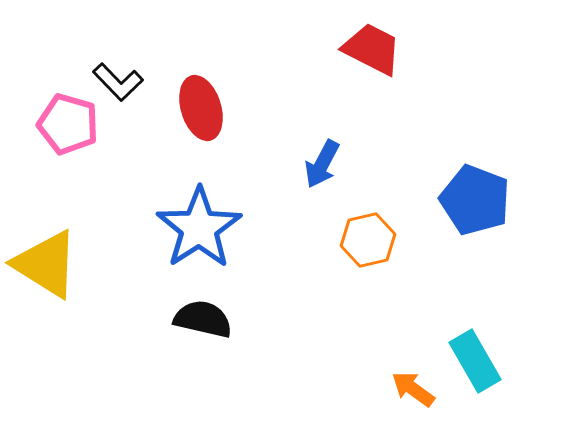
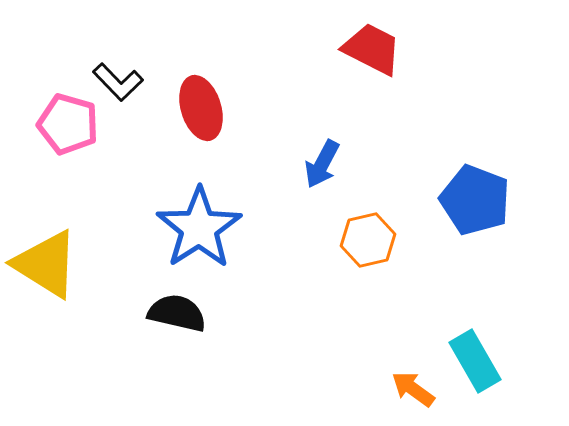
black semicircle: moved 26 px left, 6 px up
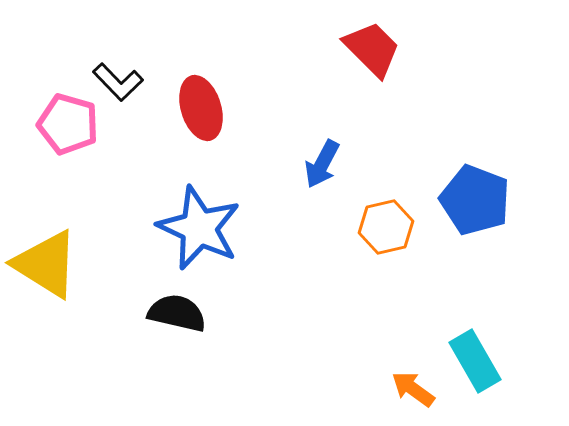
red trapezoid: rotated 18 degrees clockwise
blue star: rotated 14 degrees counterclockwise
orange hexagon: moved 18 px right, 13 px up
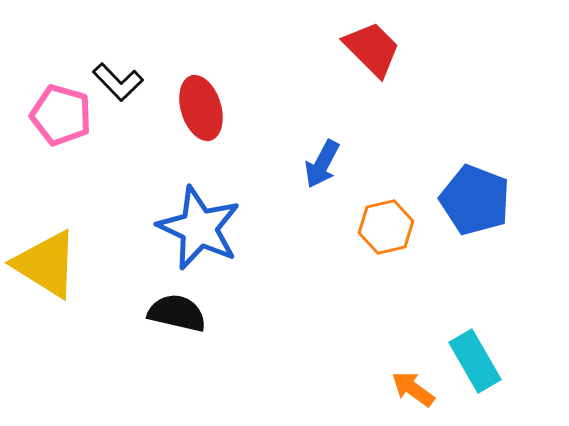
pink pentagon: moved 7 px left, 9 px up
